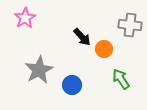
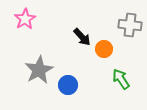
pink star: moved 1 px down
blue circle: moved 4 px left
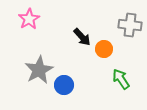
pink star: moved 4 px right
blue circle: moved 4 px left
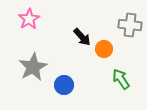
gray star: moved 6 px left, 3 px up
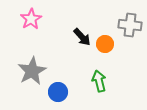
pink star: moved 2 px right
orange circle: moved 1 px right, 5 px up
gray star: moved 1 px left, 4 px down
green arrow: moved 22 px left, 2 px down; rotated 20 degrees clockwise
blue circle: moved 6 px left, 7 px down
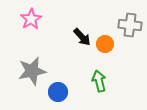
gray star: rotated 16 degrees clockwise
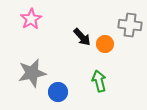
gray star: moved 2 px down
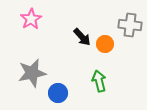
blue circle: moved 1 px down
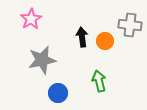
black arrow: rotated 144 degrees counterclockwise
orange circle: moved 3 px up
gray star: moved 10 px right, 13 px up
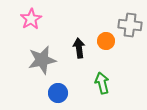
black arrow: moved 3 px left, 11 px down
orange circle: moved 1 px right
green arrow: moved 3 px right, 2 px down
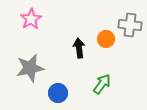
orange circle: moved 2 px up
gray star: moved 12 px left, 8 px down
green arrow: moved 1 px down; rotated 50 degrees clockwise
